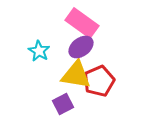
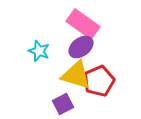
pink rectangle: moved 1 px right, 1 px down
cyan star: rotated 10 degrees counterclockwise
yellow triangle: rotated 8 degrees clockwise
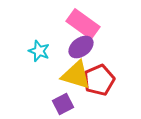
red pentagon: moved 1 px up
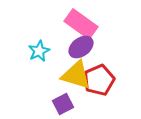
pink rectangle: moved 2 px left
cyan star: rotated 25 degrees clockwise
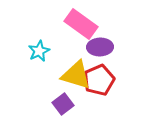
purple ellipse: moved 19 px right; rotated 35 degrees clockwise
purple square: rotated 10 degrees counterclockwise
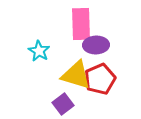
pink rectangle: rotated 52 degrees clockwise
purple ellipse: moved 4 px left, 2 px up
cyan star: rotated 15 degrees counterclockwise
red pentagon: moved 1 px right, 1 px up
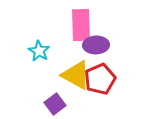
pink rectangle: moved 1 px down
yellow triangle: rotated 12 degrees clockwise
purple square: moved 8 px left
